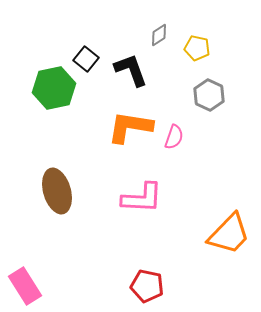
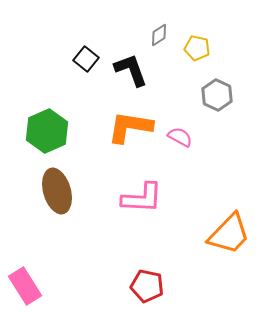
green hexagon: moved 7 px left, 43 px down; rotated 12 degrees counterclockwise
gray hexagon: moved 8 px right
pink semicircle: moved 6 px right; rotated 80 degrees counterclockwise
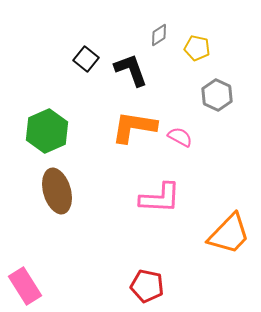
orange L-shape: moved 4 px right
pink L-shape: moved 18 px right
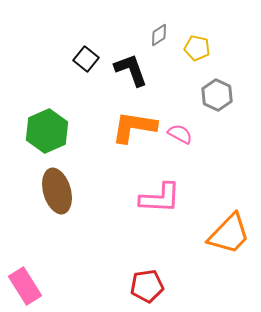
pink semicircle: moved 3 px up
red pentagon: rotated 20 degrees counterclockwise
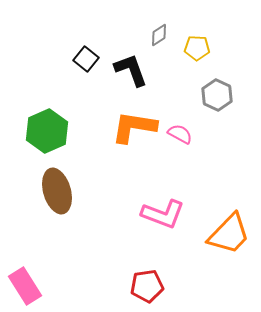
yellow pentagon: rotated 10 degrees counterclockwise
pink L-shape: moved 3 px right, 16 px down; rotated 18 degrees clockwise
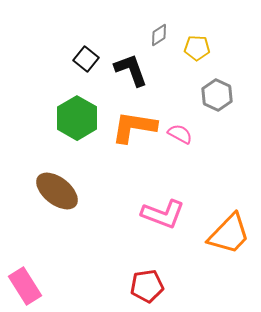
green hexagon: moved 30 px right, 13 px up; rotated 6 degrees counterclockwise
brown ellipse: rotated 36 degrees counterclockwise
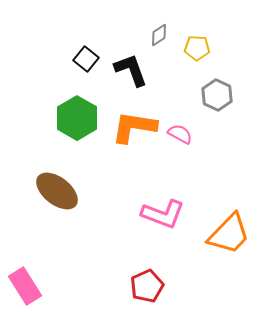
red pentagon: rotated 16 degrees counterclockwise
